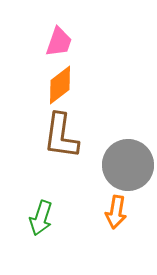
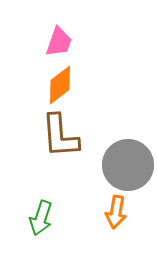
brown L-shape: moved 1 px left; rotated 12 degrees counterclockwise
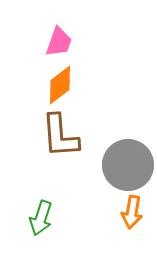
orange arrow: moved 16 px right
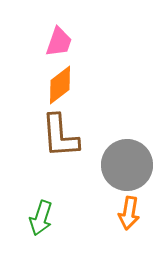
gray circle: moved 1 px left
orange arrow: moved 3 px left, 1 px down
